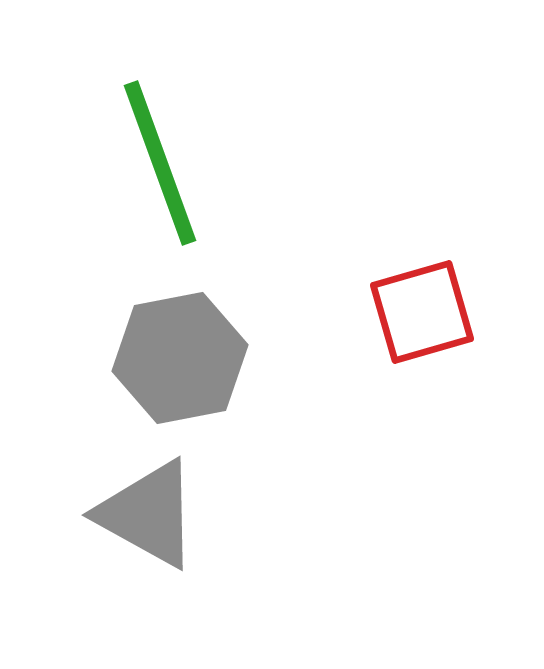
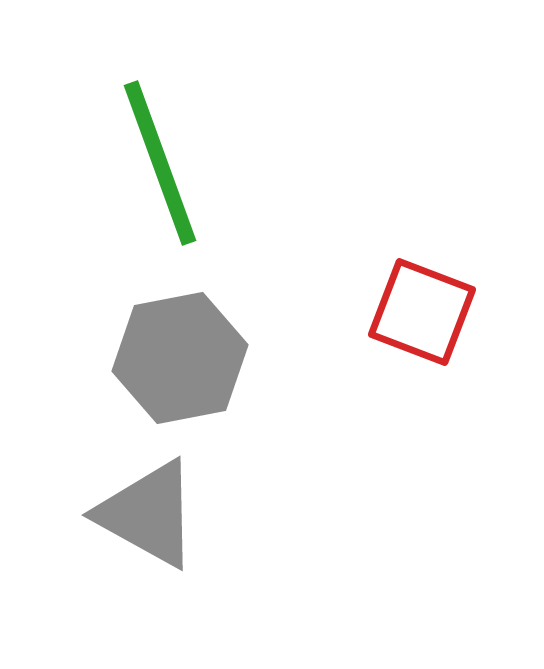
red square: rotated 37 degrees clockwise
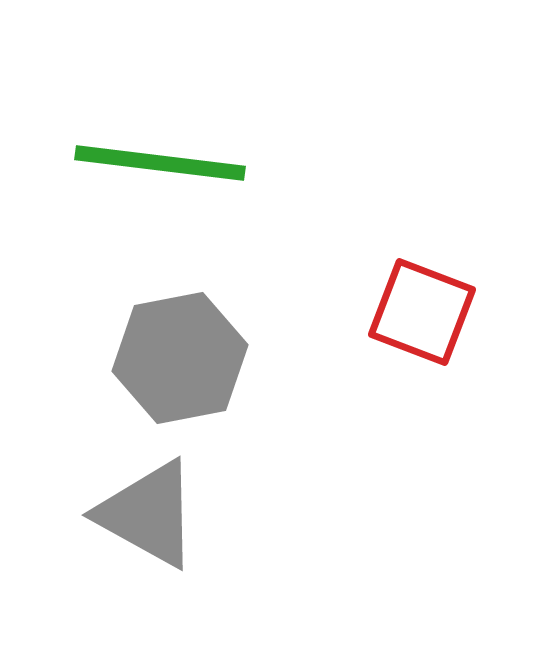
green line: rotated 63 degrees counterclockwise
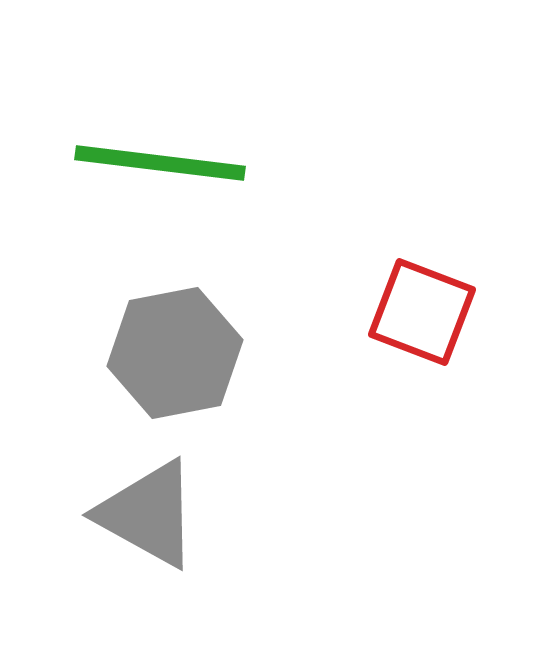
gray hexagon: moved 5 px left, 5 px up
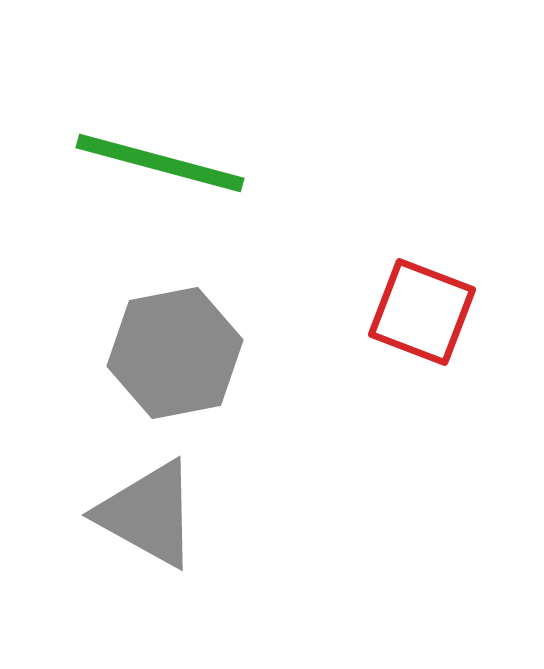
green line: rotated 8 degrees clockwise
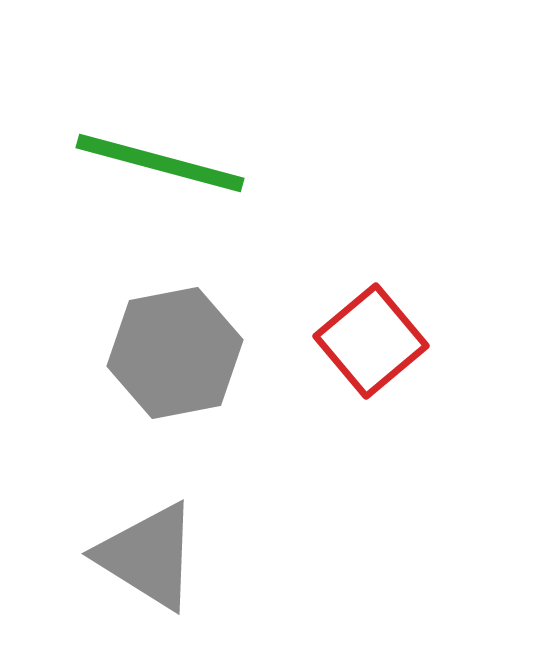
red square: moved 51 px left, 29 px down; rotated 29 degrees clockwise
gray triangle: moved 42 px down; rotated 3 degrees clockwise
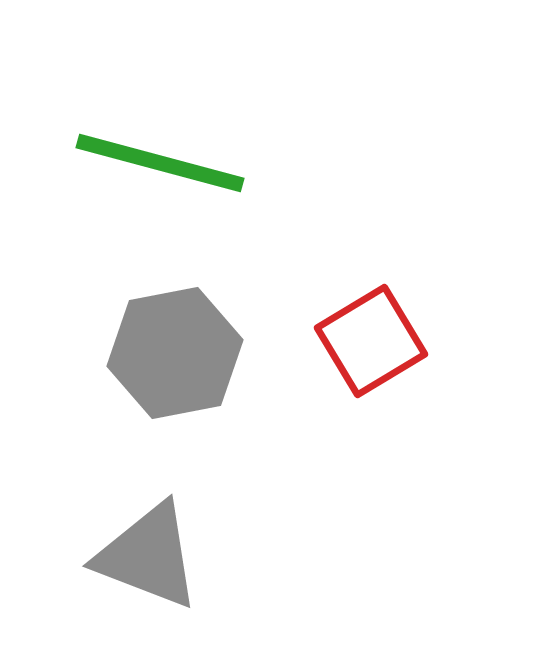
red square: rotated 9 degrees clockwise
gray triangle: rotated 11 degrees counterclockwise
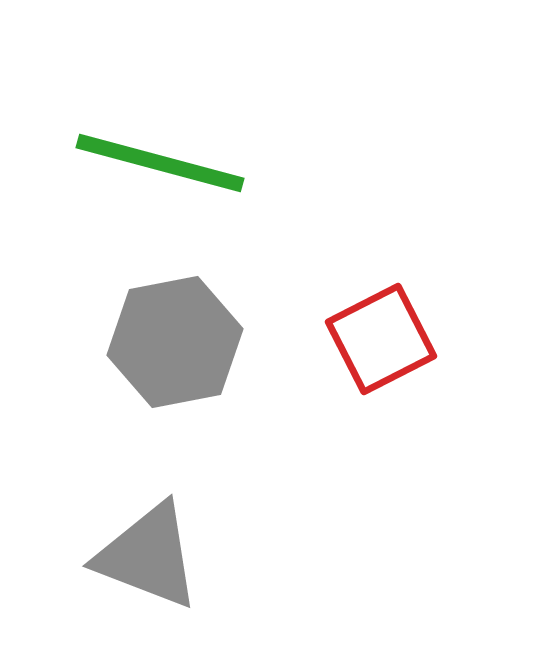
red square: moved 10 px right, 2 px up; rotated 4 degrees clockwise
gray hexagon: moved 11 px up
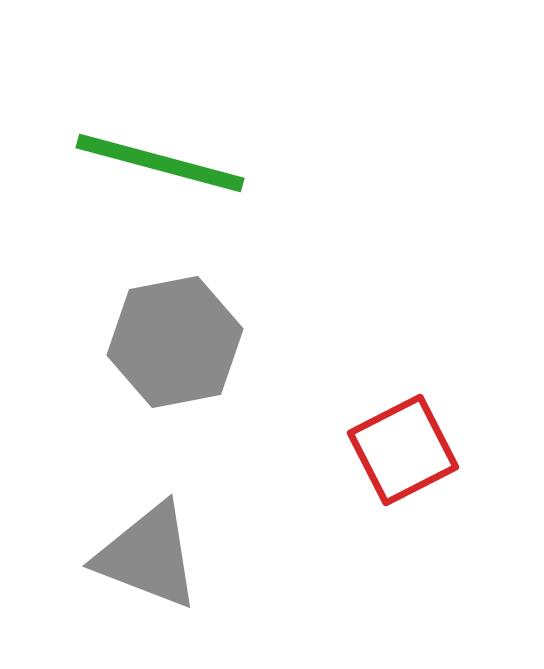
red square: moved 22 px right, 111 px down
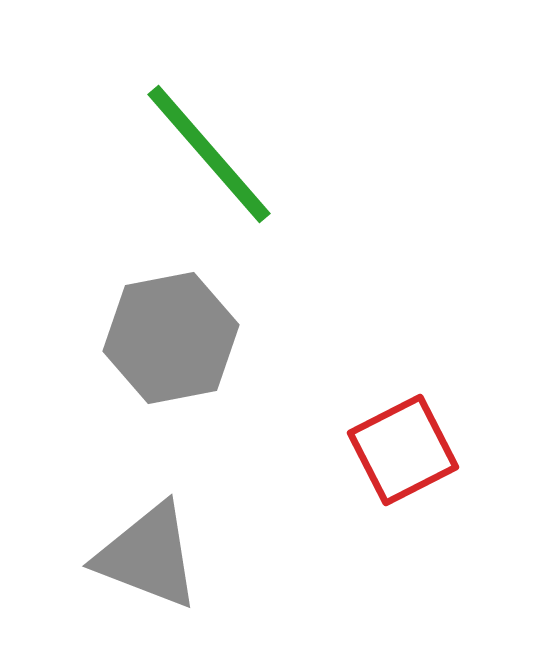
green line: moved 49 px right, 9 px up; rotated 34 degrees clockwise
gray hexagon: moved 4 px left, 4 px up
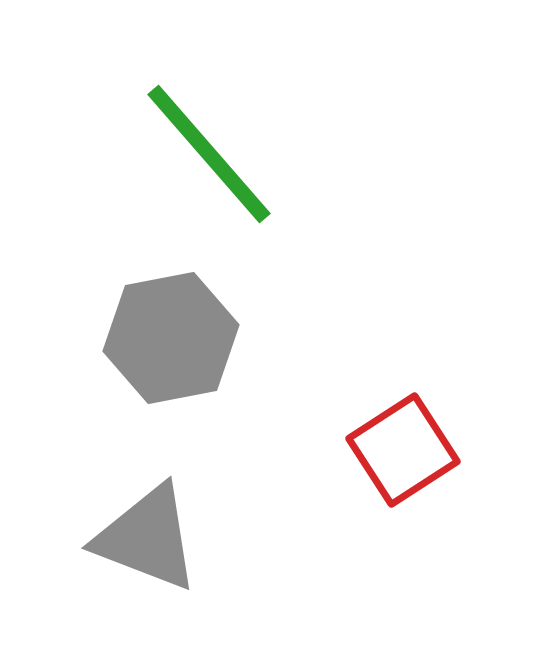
red square: rotated 6 degrees counterclockwise
gray triangle: moved 1 px left, 18 px up
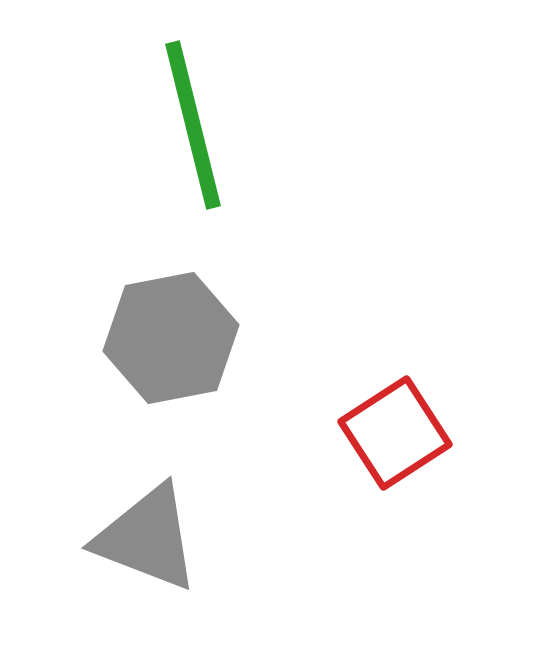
green line: moved 16 px left, 29 px up; rotated 27 degrees clockwise
red square: moved 8 px left, 17 px up
